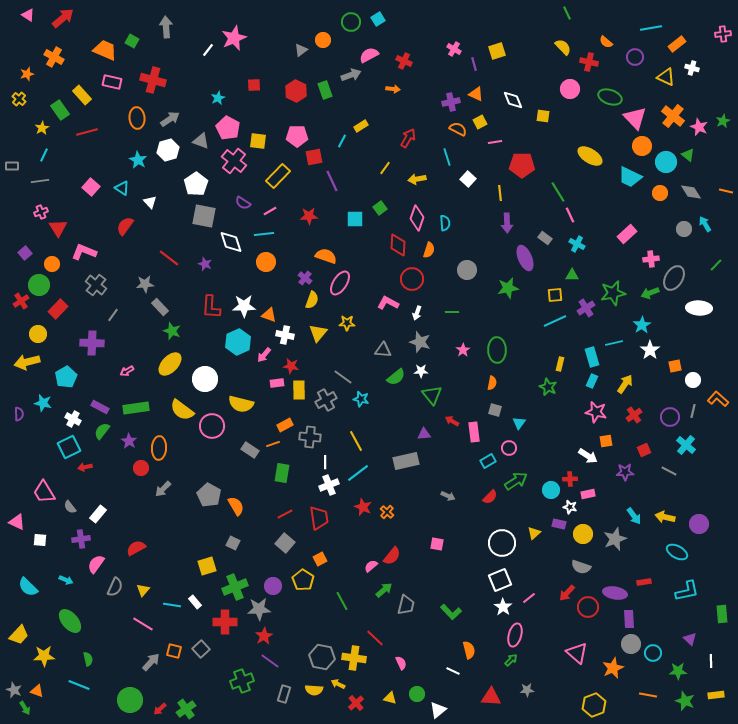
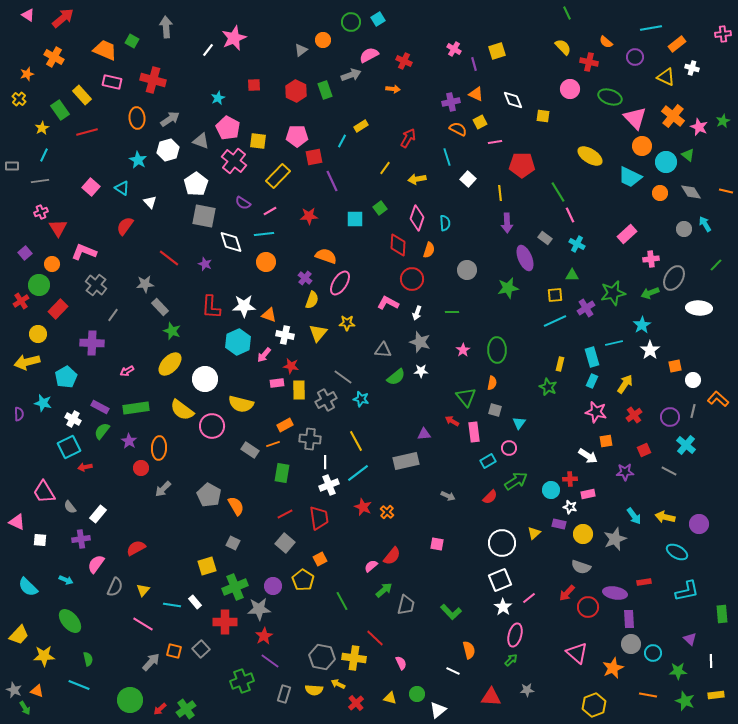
green triangle at (432, 395): moved 34 px right, 2 px down
gray cross at (310, 437): moved 2 px down
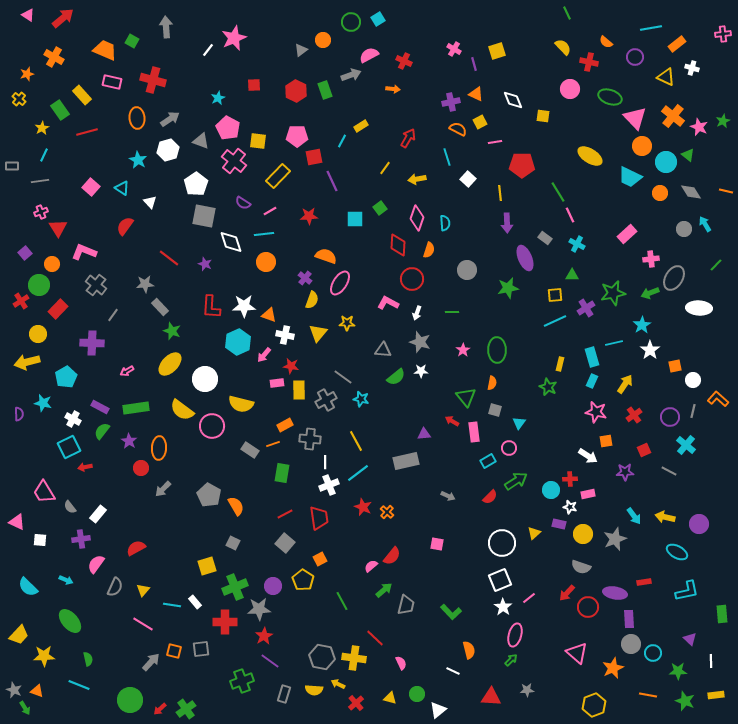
gray square at (201, 649): rotated 36 degrees clockwise
